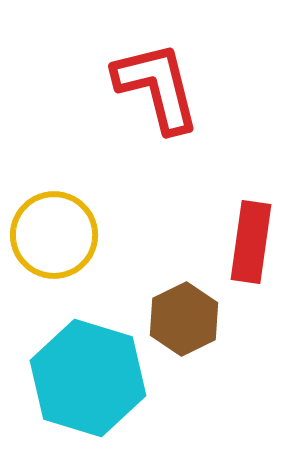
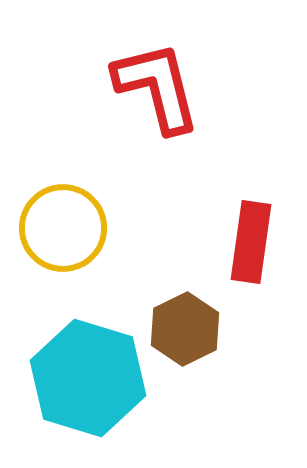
yellow circle: moved 9 px right, 7 px up
brown hexagon: moved 1 px right, 10 px down
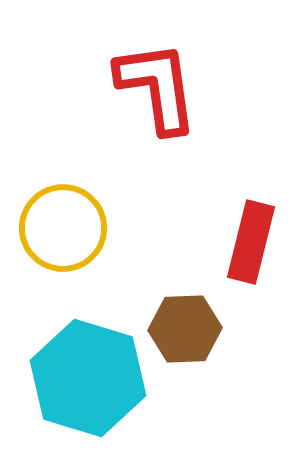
red L-shape: rotated 6 degrees clockwise
red rectangle: rotated 6 degrees clockwise
brown hexagon: rotated 24 degrees clockwise
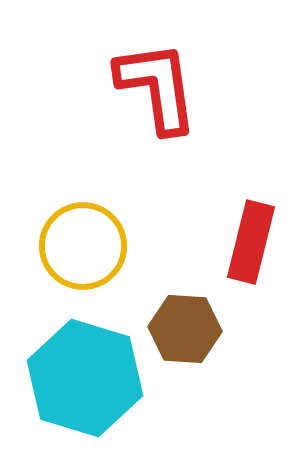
yellow circle: moved 20 px right, 18 px down
brown hexagon: rotated 6 degrees clockwise
cyan hexagon: moved 3 px left
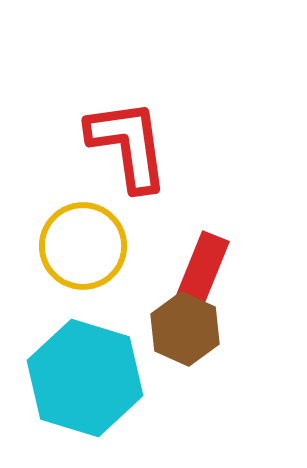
red L-shape: moved 29 px left, 58 px down
red rectangle: moved 50 px left, 31 px down; rotated 8 degrees clockwise
brown hexagon: rotated 20 degrees clockwise
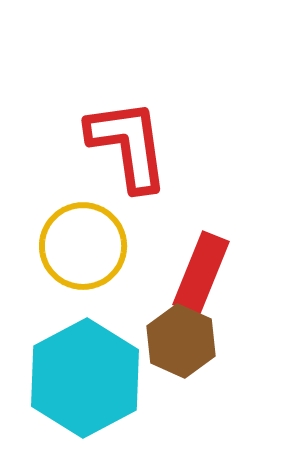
brown hexagon: moved 4 px left, 12 px down
cyan hexagon: rotated 15 degrees clockwise
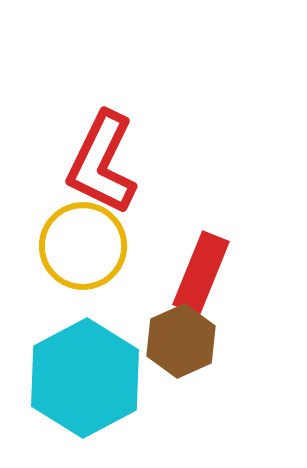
red L-shape: moved 26 px left, 18 px down; rotated 146 degrees counterclockwise
brown hexagon: rotated 12 degrees clockwise
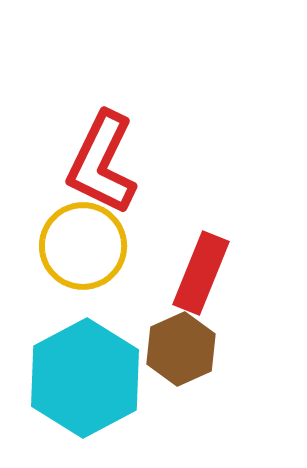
brown hexagon: moved 8 px down
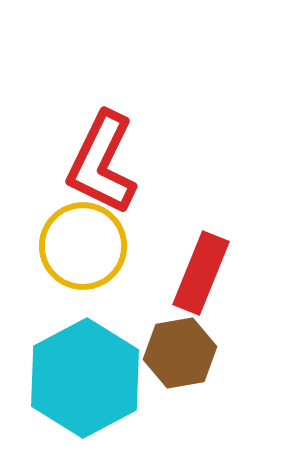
brown hexagon: moved 1 px left, 4 px down; rotated 14 degrees clockwise
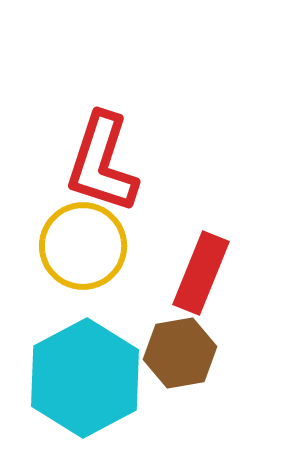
red L-shape: rotated 8 degrees counterclockwise
